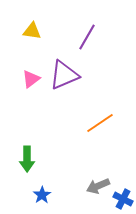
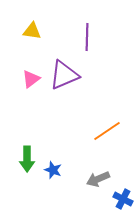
purple line: rotated 28 degrees counterclockwise
orange line: moved 7 px right, 8 px down
gray arrow: moved 7 px up
blue star: moved 11 px right, 25 px up; rotated 18 degrees counterclockwise
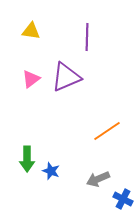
yellow triangle: moved 1 px left
purple triangle: moved 2 px right, 2 px down
blue star: moved 2 px left, 1 px down
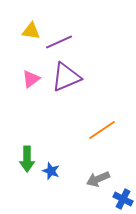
purple line: moved 28 px left, 5 px down; rotated 64 degrees clockwise
orange line: moved 5 px left, 1 px up
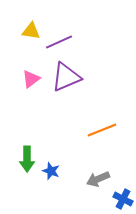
orange line: rotated 12 degrees clockwise
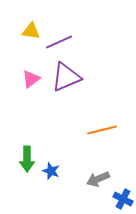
orange line: rotated 8 degrees clockwise
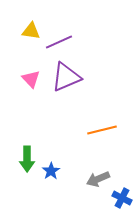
pink triangle: rotated 36 degrees counterclockwise
blue star: rotated 18 degrees clockwise
blue cross: moved 1 px left, 1 px up
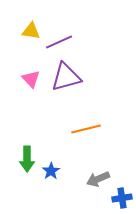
purple triangle: rotated 8 degrees clockwise
orange line: moved 16 px left, 1 px up
blue cross: rotated 36 degrees counterclockwise
